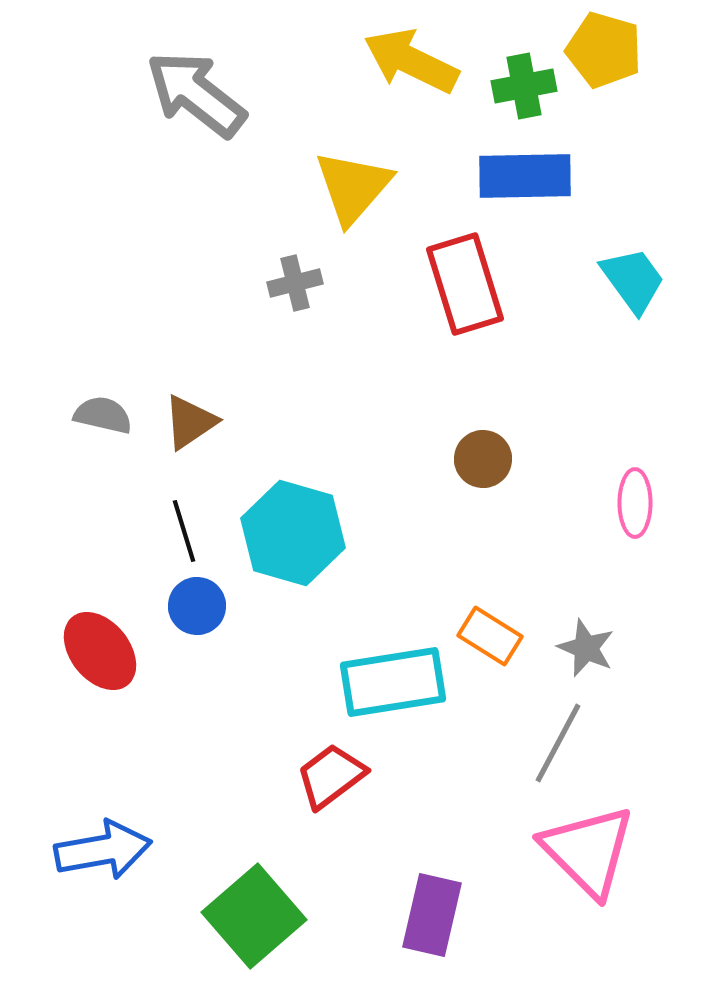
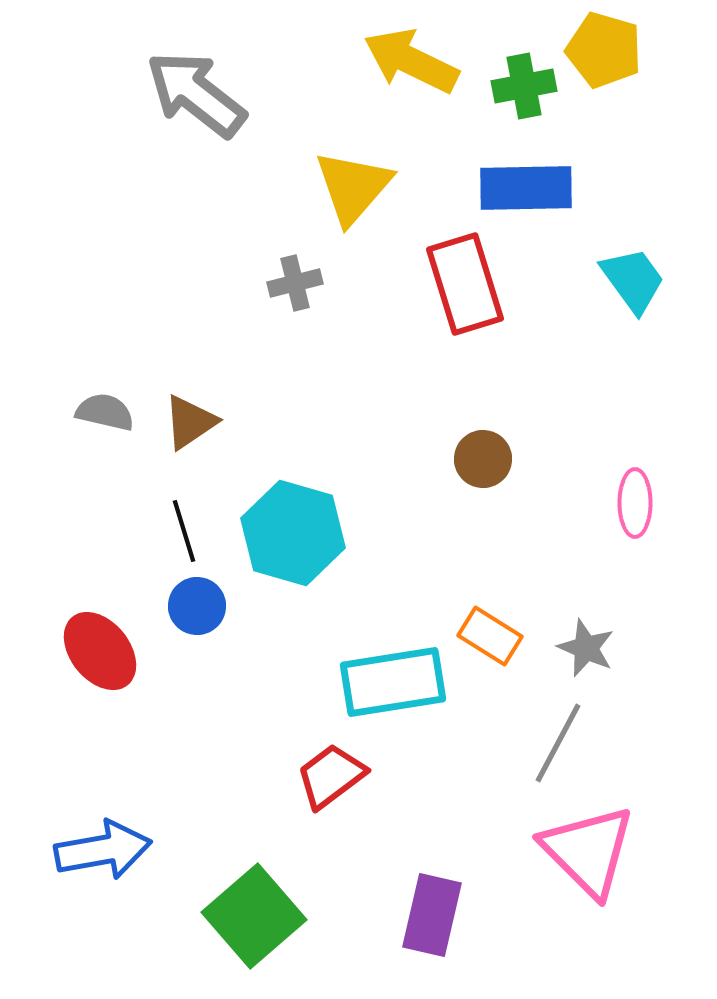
blue rectangle: moved 1 px right, 12 px down
gray semicircle: moved 2 px right, 3 px up
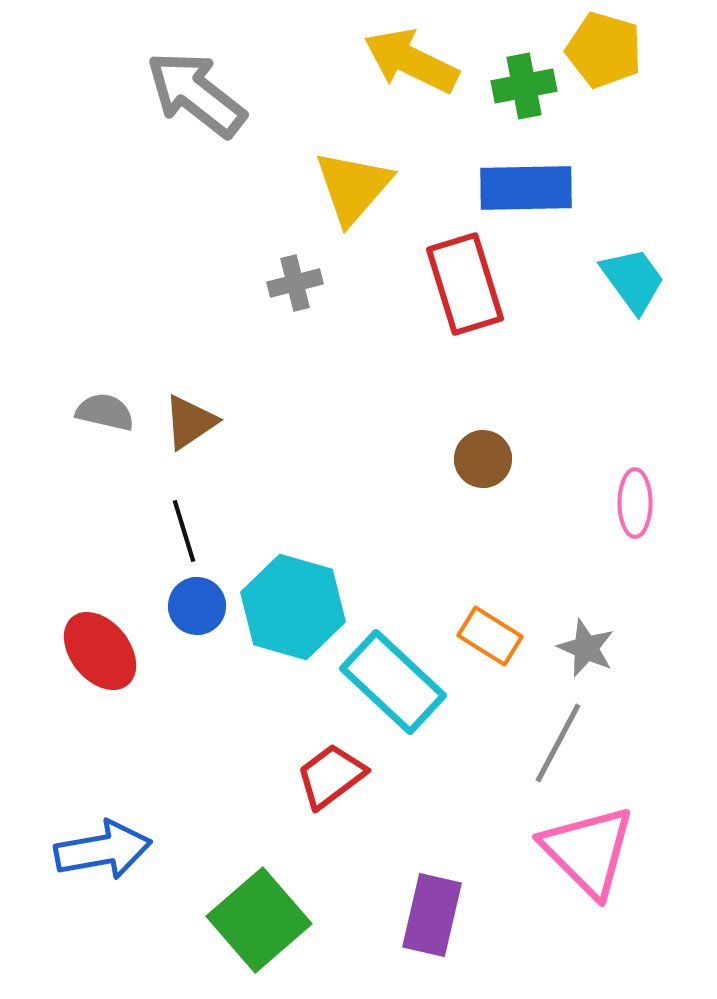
cyan hexagon: moved 74 px down
cyan rectangle: rotated 52 degrees clockwise
green square: moved 5 px right, 4 px down
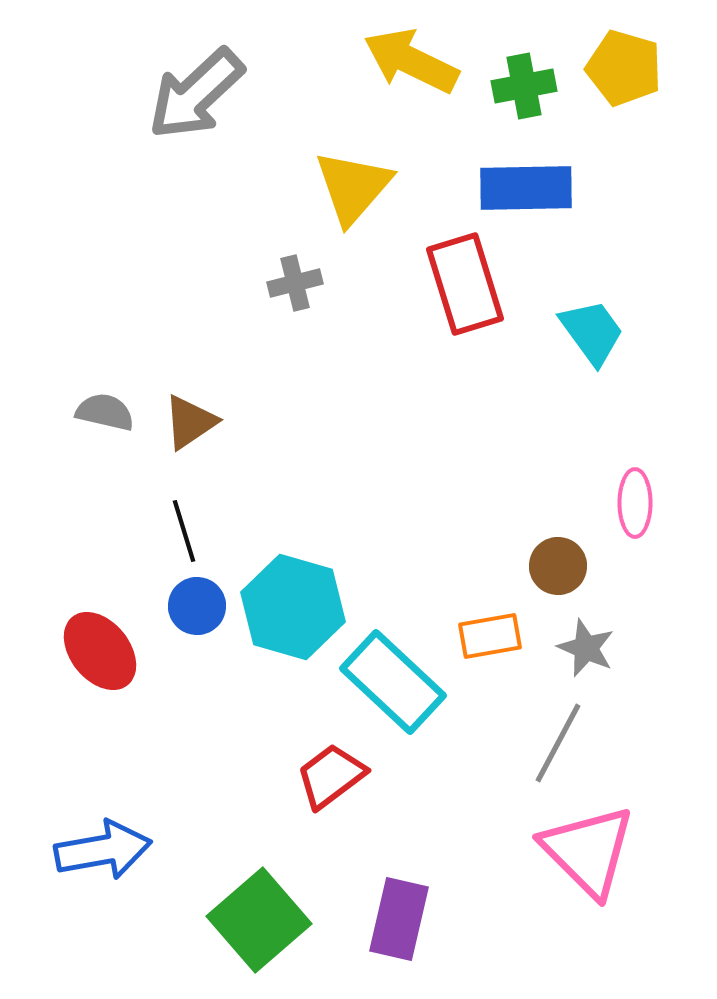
yellow pentagon: moved 20 px right, 18 px down
gray arrow: rotated 81 degrees counterclockwise
cyan trapezoid: moved 41 px left, 52 px down
brown circle: moved 75 px right, 107 px down
orange rectangle: rotated 42 degrees counterclockwise
purple rectangle: moved 33 px left, 4 px down
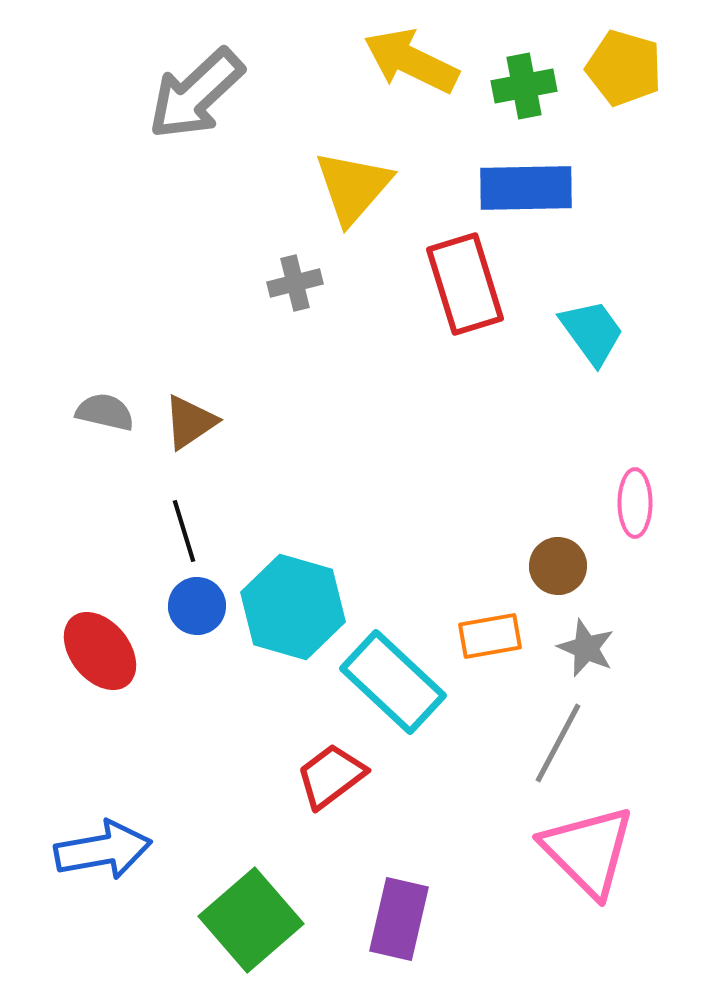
green square: moved 8 px left
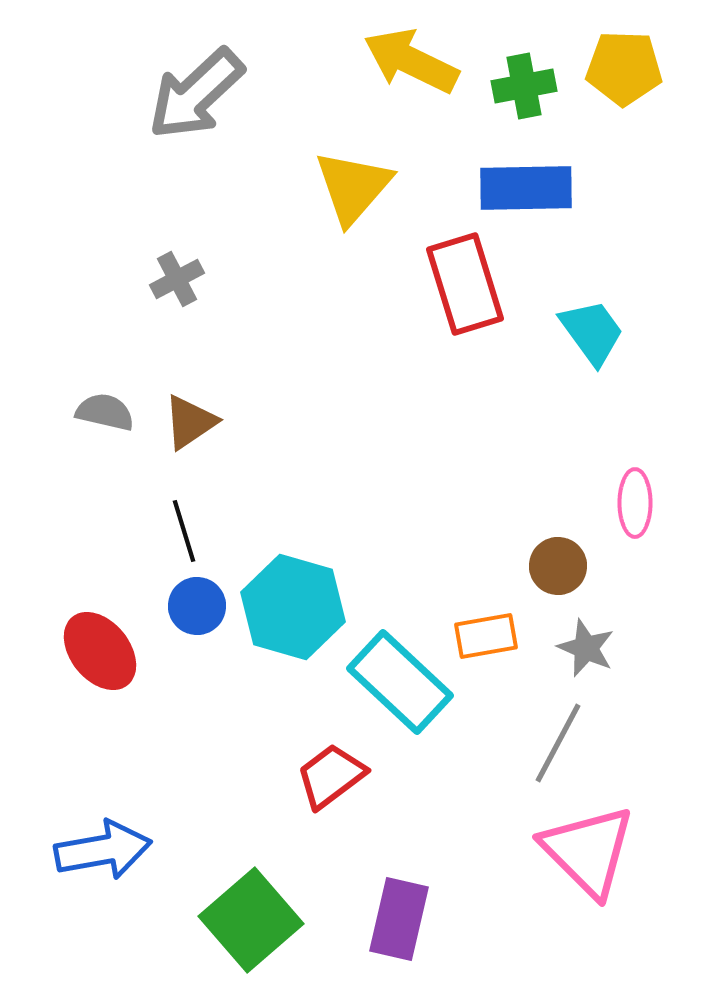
yellow pentagon: rotated 14 degrees counterclockwise
gray cross: moved 118 px left, 4 px up; rotated 14 degrees counterclockwise
orange rectangle: moved 4 px left
cyan rectangle: moved 7 px right
